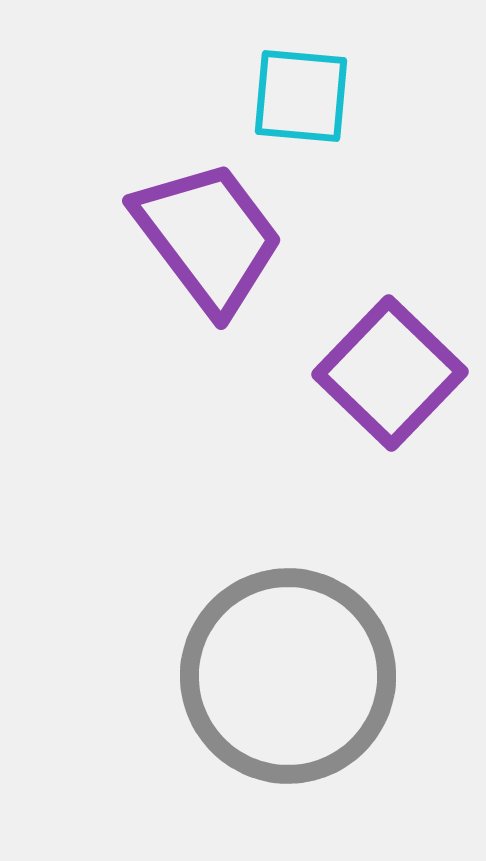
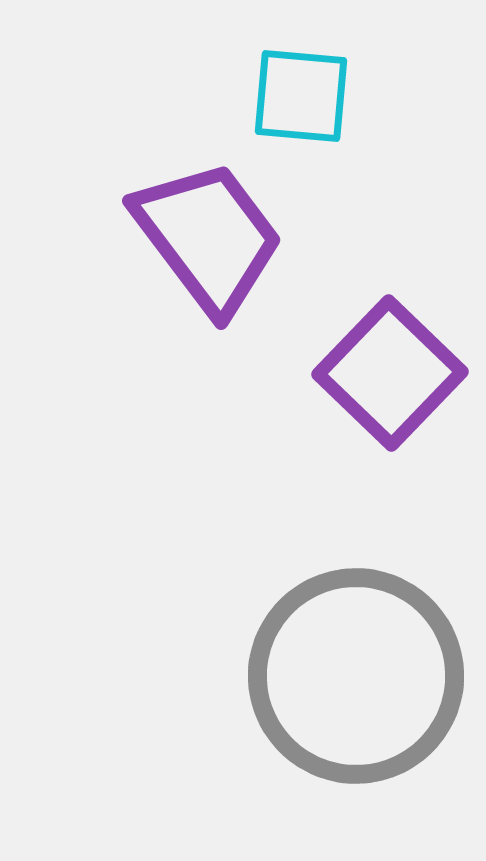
gray circle: moved 68 px right
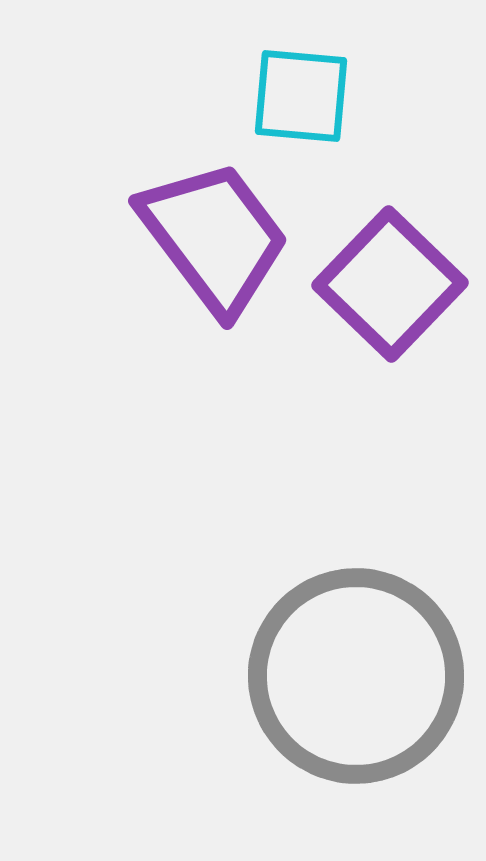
purple trapezoid: moved 6 px right
purple square: moved 89 px up
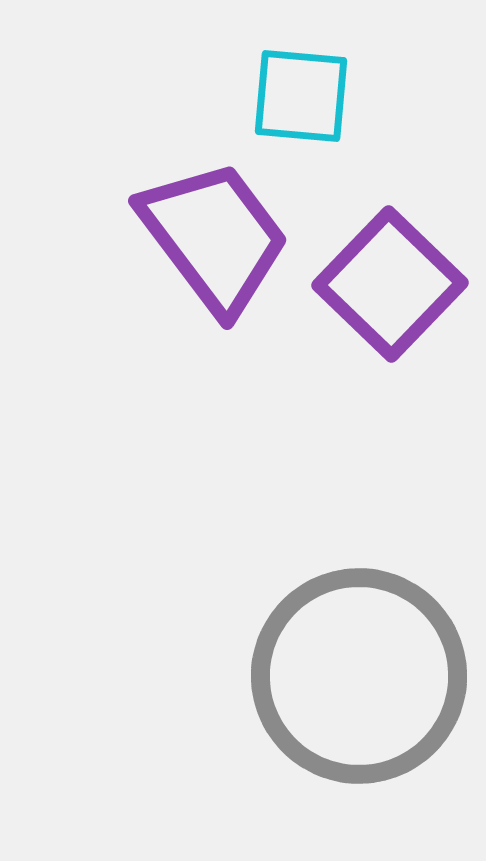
gray circle: moved 3 px right
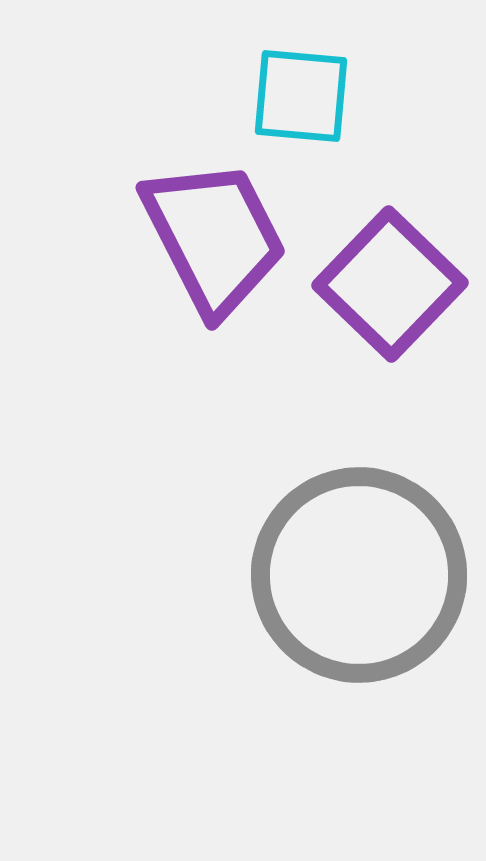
purple trapezoid: rotated 10 degrees clockwise
gray circle: moved 101 px up
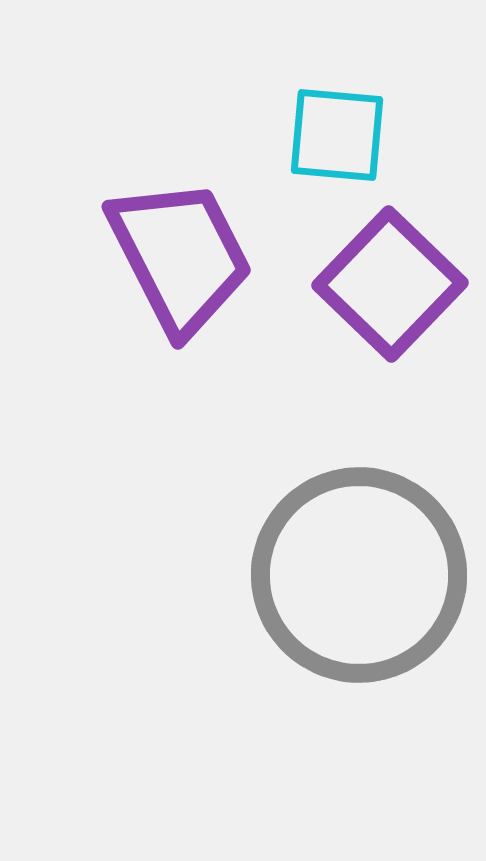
cyan square: moved 36 px right, 39 px down
purple trapezoid: moved 34 px left, 19 px down
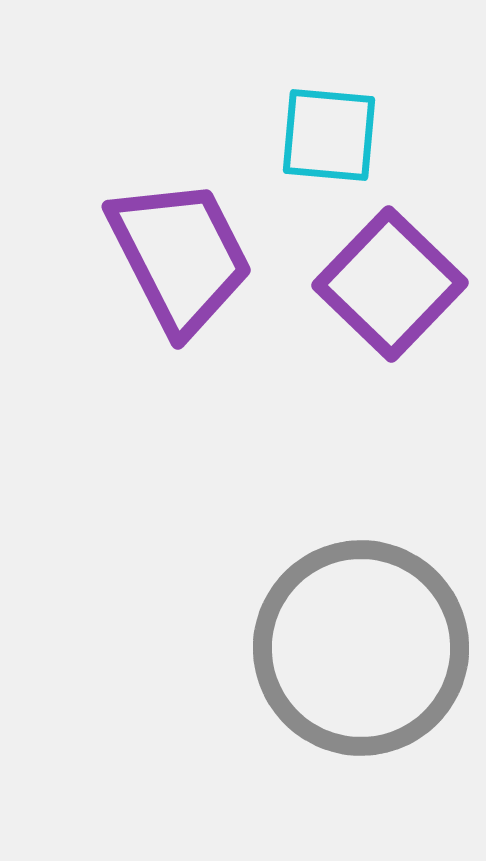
cyan square: moved 8 px left
gray circle: moved 2 px right, 73 px down
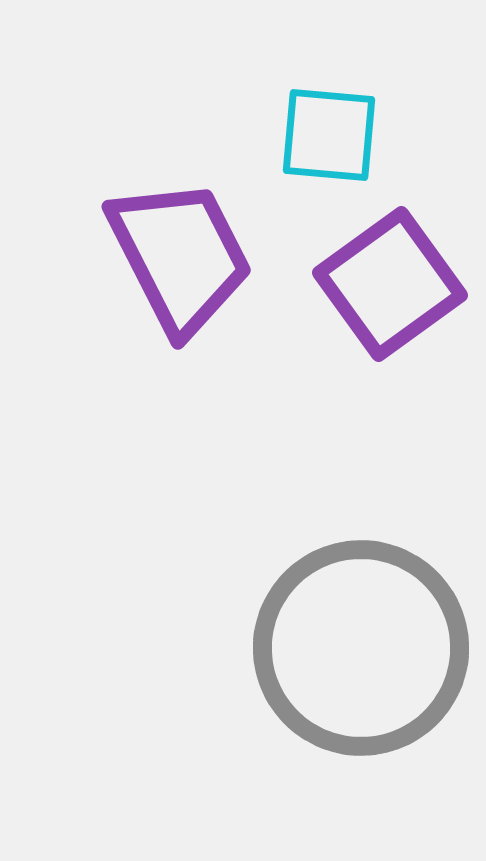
purple square: rotated 10 degrees clockwise
